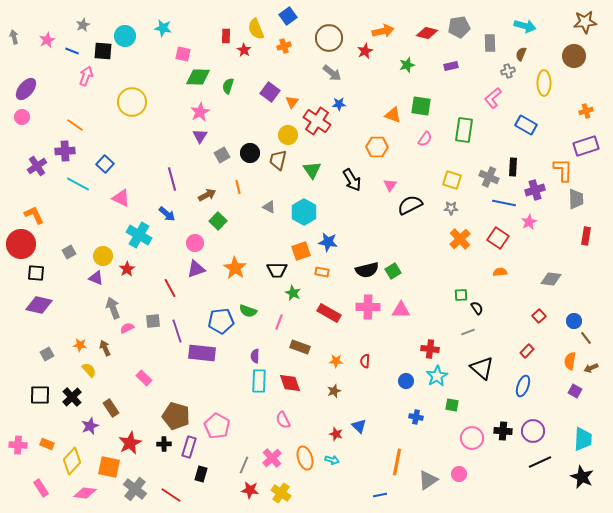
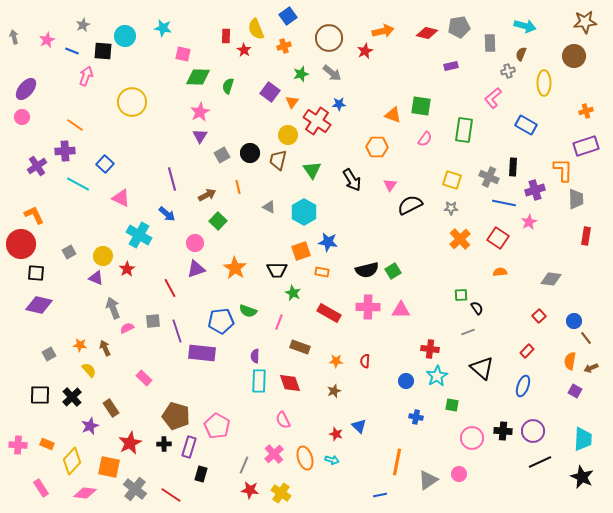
green star at (407, 65): moved 106 px left, 9 px down
gray square at (47, 354): moved 2 px right
pink cross at (272, 458): moved 2 px right, 4 px up
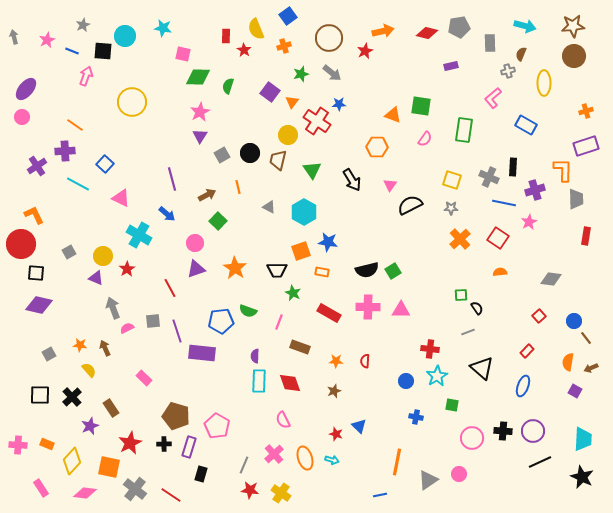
brown star at (585, 22): moved 12 px left, 4 px down
orange semicircle at (570, 361): moved 2 px left, 1 px down
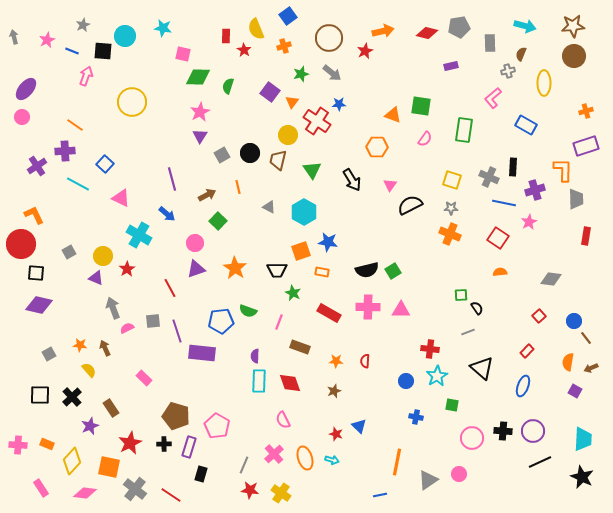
orange cross at (460, 239): moved 10 px left, 5 px up; rotated 25 degrees counterclockwise
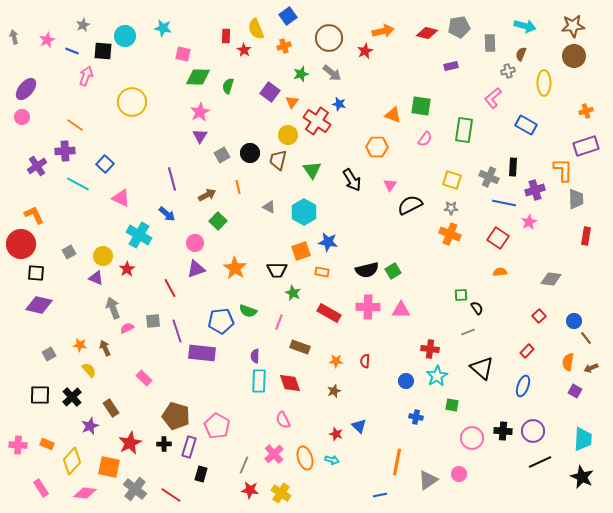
blue star at (339, 104): rotated 16 degrees clockwise
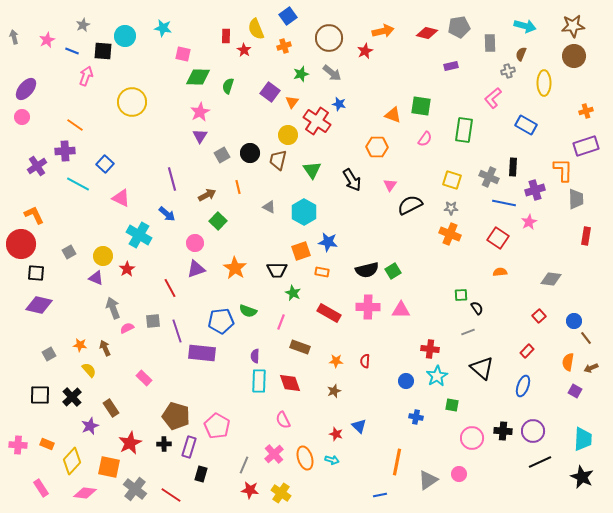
pink line at (279, 322): moved 2 px right
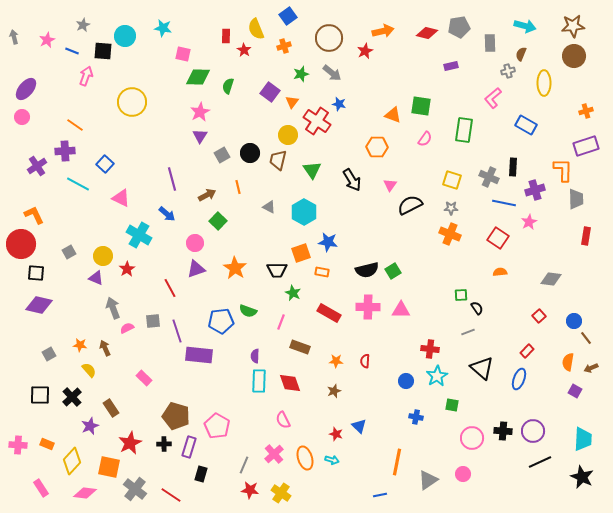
orange square at (301, 251): moved 2 px down
purple rectangle at (202, 353): moved 3 px left, 2 px down
blue ellipse at (523, 386): moved 4 px left, 7 px up
pink circle at (459, 474): moved 4 px right
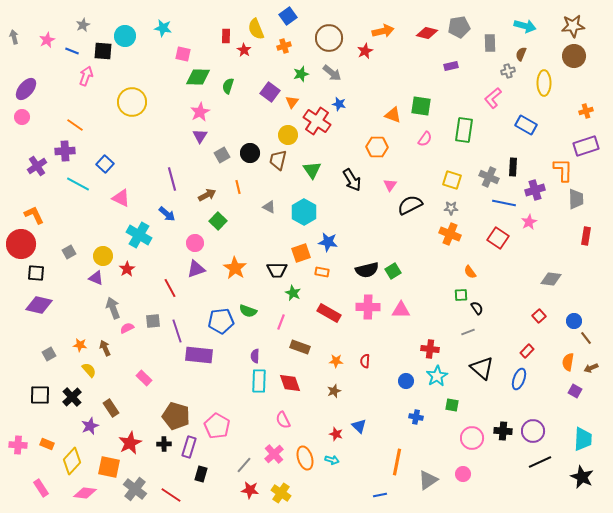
orange semicircle at (500, 272): moved 30 px left; rotated 120 degrees counterclockwise
gray line at (244, 465): rotated 18 degrees clockwise
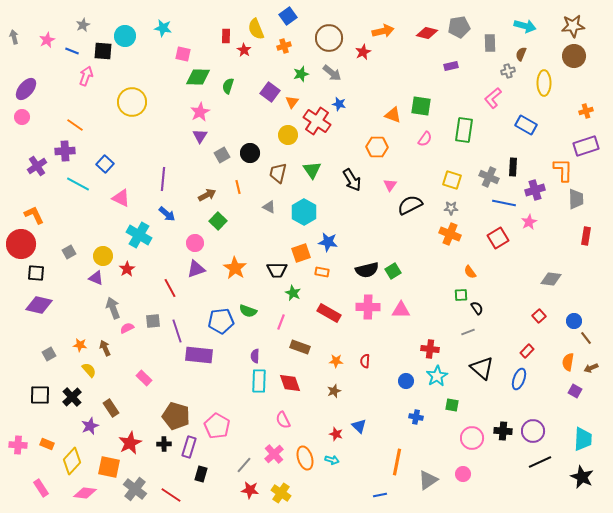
red star at (365, 51): moved 2 px left, 1 px down
brown trapezoid at (278, 160): moved 13 px down
purple line at (172, 179): moved 9 px left; rotated 20 degrees clockwise
red square at (498, 238): rotated 25 degrees clockwise
